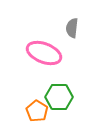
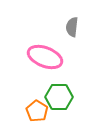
gray semicircle: moved 1 px up
pink ellipse: moved 1 px right, 4 px down
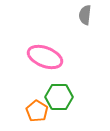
gray semicircle: moved 13 px right, 12 px up
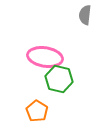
pink ellipse: rotated 12 degrees counterclockwise
green hexagon: moved 18 px up; rotated 12 degrees clockwise
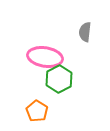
gray semicircle: moved 17 px down
green hexagon: rotated 20 degrees clockwise
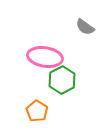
gray semicircle: moved 5 px up; rotated 60 degrees counterclockwise
green hexagon: moved 3 px right, 1 px down
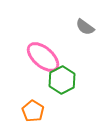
pink ellipse: moved 2 px left; rotated 32 degrees clockwise
orange pentagon: moved 4 px left
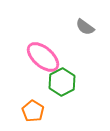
green hexagon: moved 2 px down
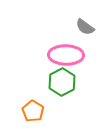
pink ellipse: moved 23 px right, 2 px up; rotated 40 degrees counterclockwise
